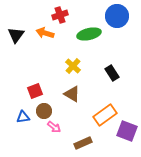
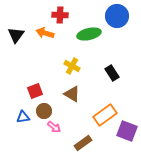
red cross: rotated 21 degrees clockwise
yellow cross: moved 1 px left; rotated 14 degrees counterclockwise
brown rectangle: rotated 12 degrees counterclockwise
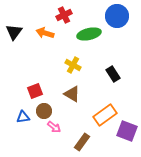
red cross: moved 4 px right; rotated 28 degrees counterclockwise
black triangle: moved 2 px left, 3 px up
yellow cross: moved 1 px right, 1 px up
black rectangle: moved 1 px right, 1 px down
brown rectangle: moved 1 px left, 1 px up; rotated 18 degrees counterclockwise
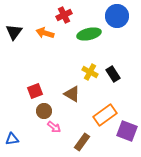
yellow cross: moved 17 px right, 7 px down
blue triangle: moved 11 px left, 22 px down
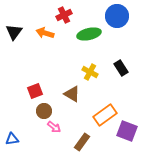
black rectangle: moved 8 px right, 6 px up
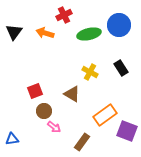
blue circle: moved 2 px right, 9 px down
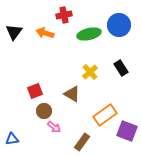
red cross: rotated 14 degrees clockwise
yellow cross: rotated 21 degrees clockwise
